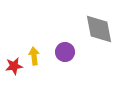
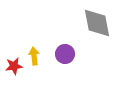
gray diamond: moved 2 px left, 6 px up
purple circle: moved 2 px down
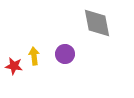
red star: rotated 18 degrees clockwise
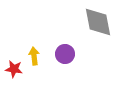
gray diamond: moved 1 px right, 1 px up
red star: moved 3 px down
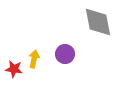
yellow arrow: moved 3 px down; rotated 18 degrees clockwise
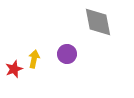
purple circle: moved 2 px right
red star: rotated 30 degrees counterclockwise
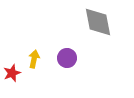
purple circle: moved 4 px down
red star: moved 2 px left, 4 px down
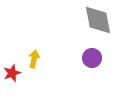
gray diamond: moved 2 px up
purple circle: moved 25 px right
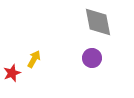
gray diamond: moved 2 px down
yellow arrow: rotated 18 degrees clockwise
